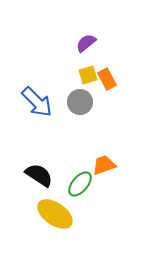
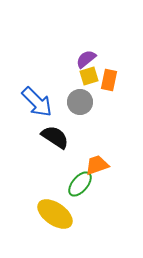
purple semicircle: moved 16 px down
yellow square: moved 1 px right, 1 px down
orange rectangle: moved 2 px right, 1 px down; rotated 40 degrees clockwise
orange trapezoid: moved 7 px left
black semicircle: moved 16 px right, 38 px up
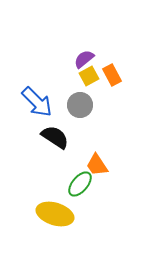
purple semicircle: moved 2 px left
yellow square: rotated 12 degrees counterclockwise
orange rectangle: moved 3 px right, 5 px up; rotated 40 degrees counterclockwise
gray circle: moved 3 px down
orange trapezoid: rotated 105 degrees counterclockwise
yellow ellipse: rotated 18 degrees counterclockwise
